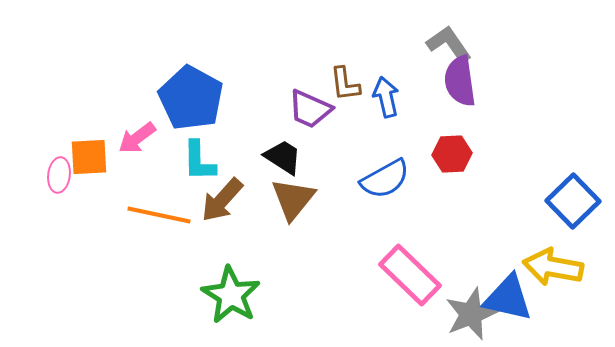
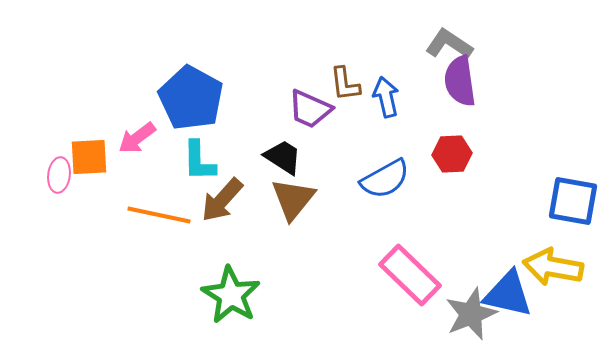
gray L-shape: rotated 21 degrees counterclockwise
blue square: rotated 36 degrees counterclockwise
blue triangle: moved 4 px up
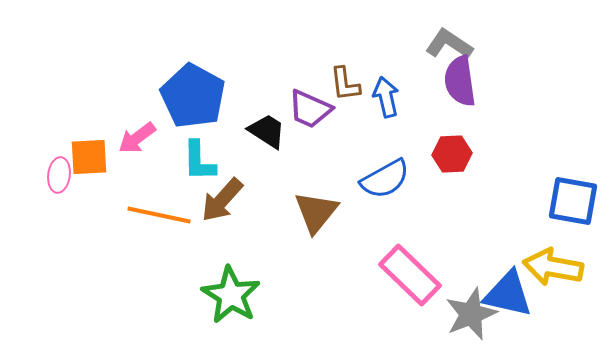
blue pentagon: moved 2 px right, 2 px up
black trapezoid: moved 16 px left, 26 px up
brown triangle: moved 23 px right, 13 px down
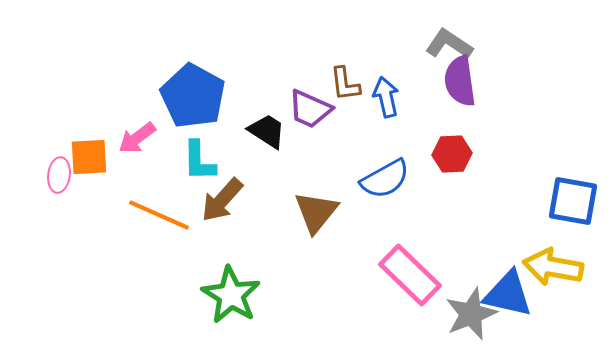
orange line: rotated 12 degrees clockwise
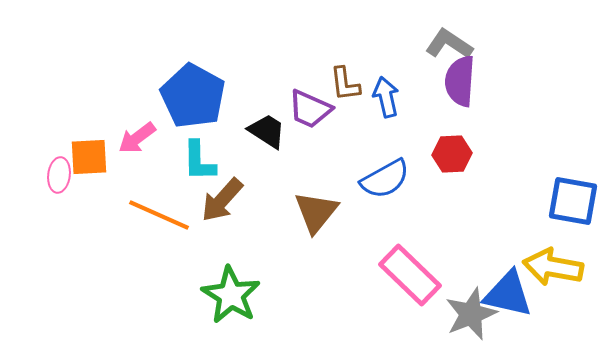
purple semicircle: rotated 12 degrees clockwise
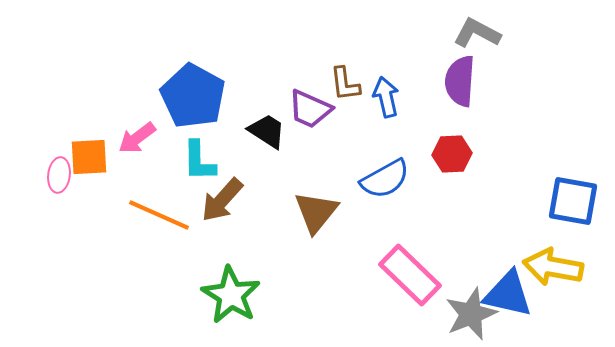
gray L-shape: moved 28 px right, 11 px up; rotated 6 degrees counterclockwise
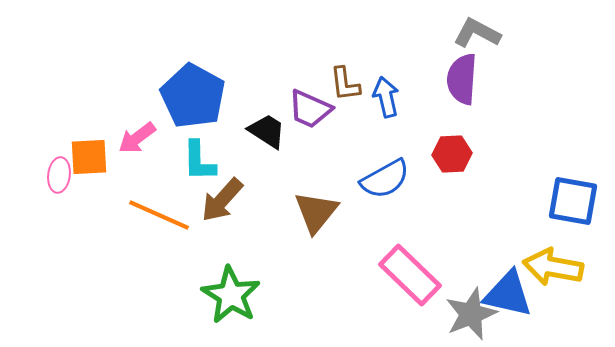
purple semicircle: moved 2 px right, 2 px up
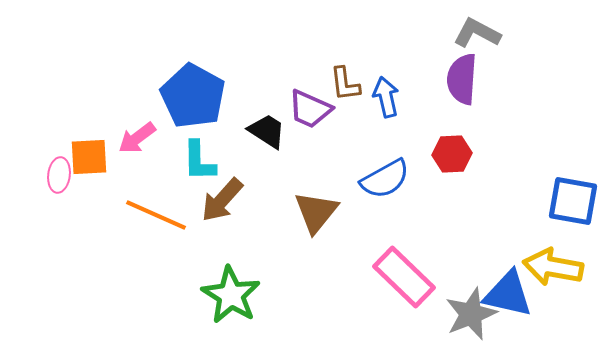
orange line: moved 3 px left
pink rectangle: moved 6 px left, 2 px down
